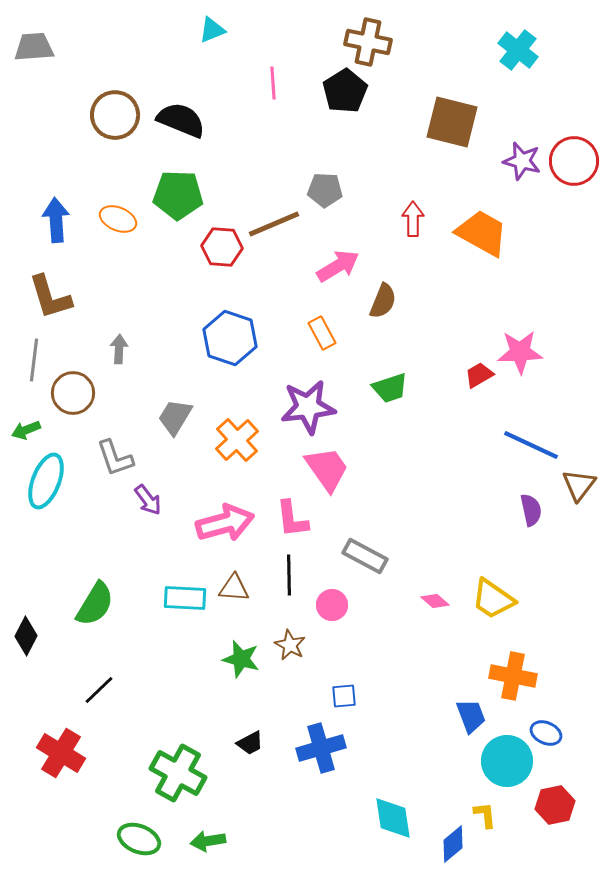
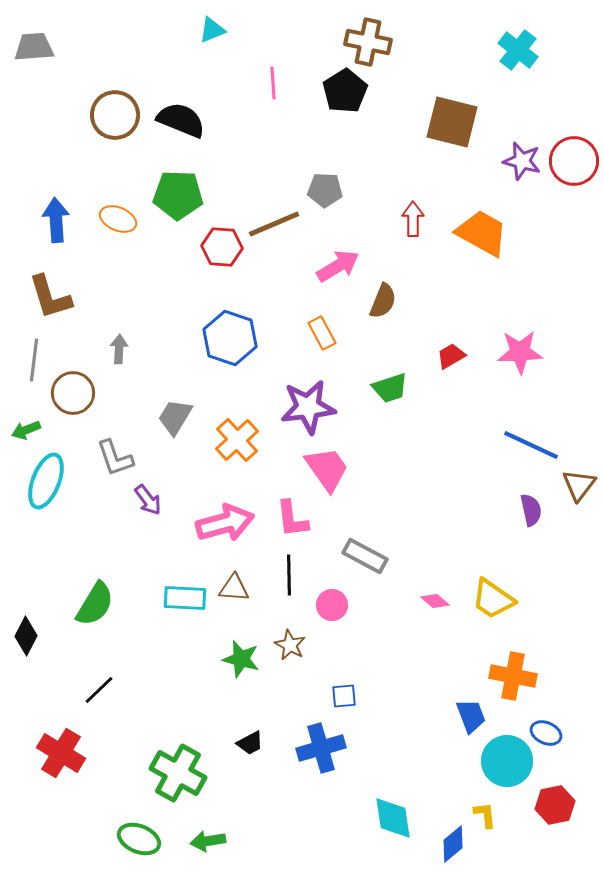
red trapezoid at (479, 375): moved 28 px left, 19 px up
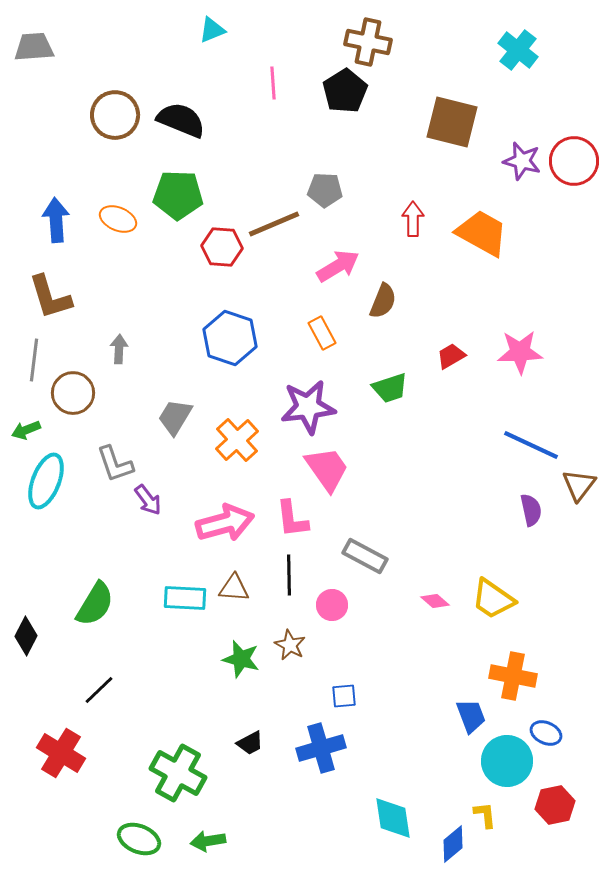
gray L-shape at (115, 458): moved 6 px down
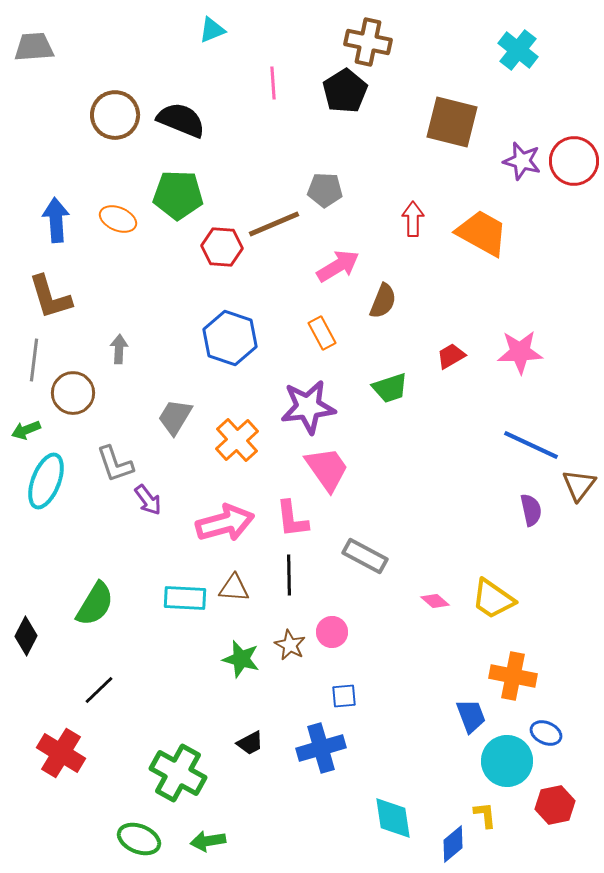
pink circle at (332, 605): moved 27 px down
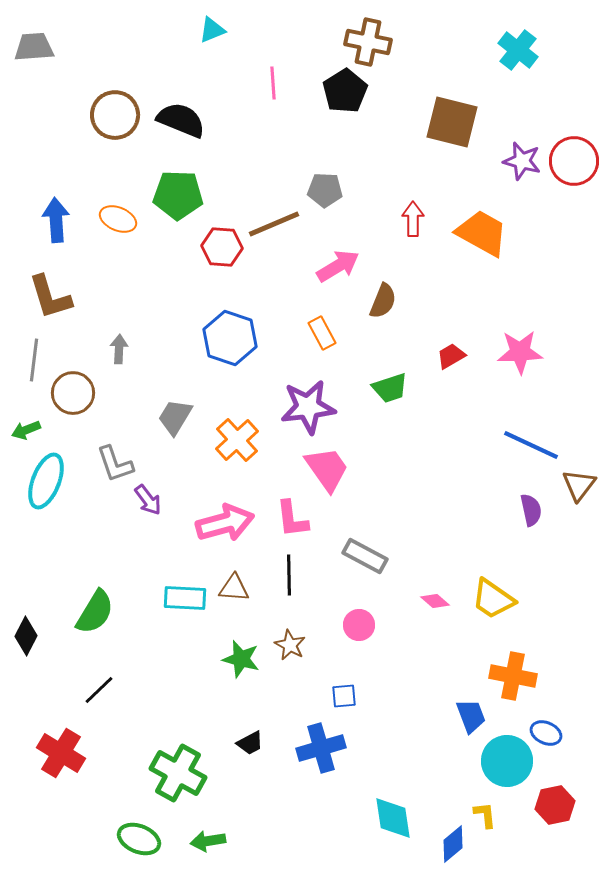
green semicircle at (95, 604): moved 8 px down
pink circle at (332, 632): moved 27 px right, 7 px up
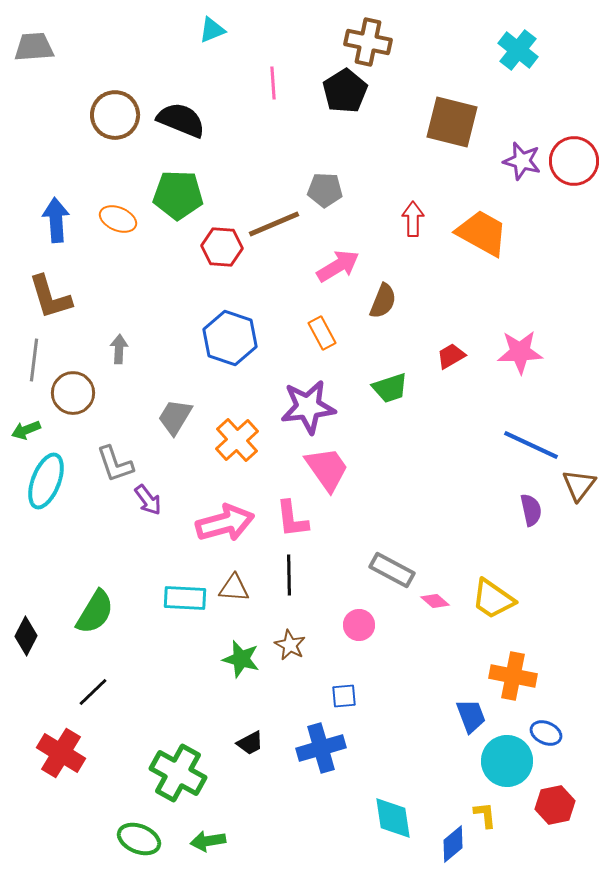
gray rectangle at (365, 556): moved 27 px right, 14 px down
black line at (99, 690): moved 6 px left, 2 px down
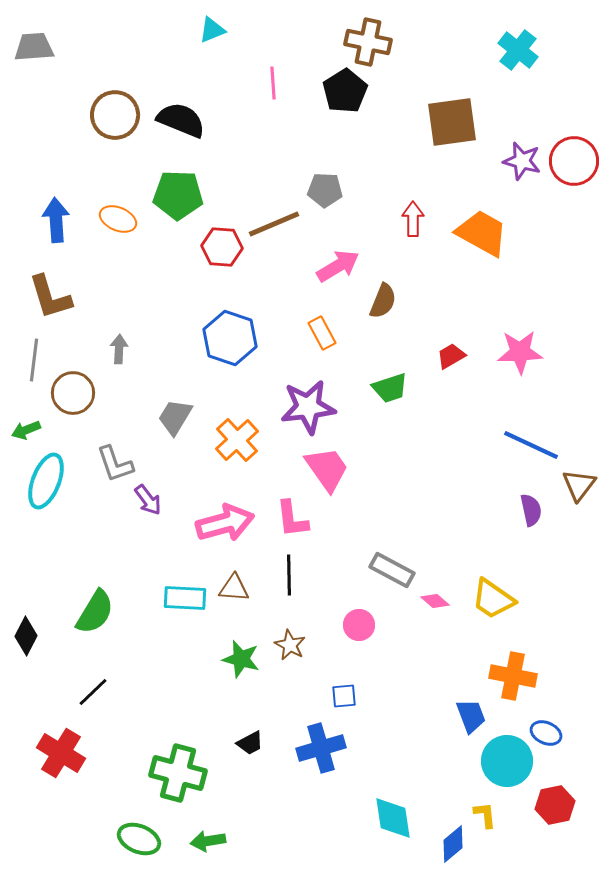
brown square at (452, 122): rotated 22 degrees counterclockwise
green cross at (178, 773): rotated 14 degrees counterclockwise
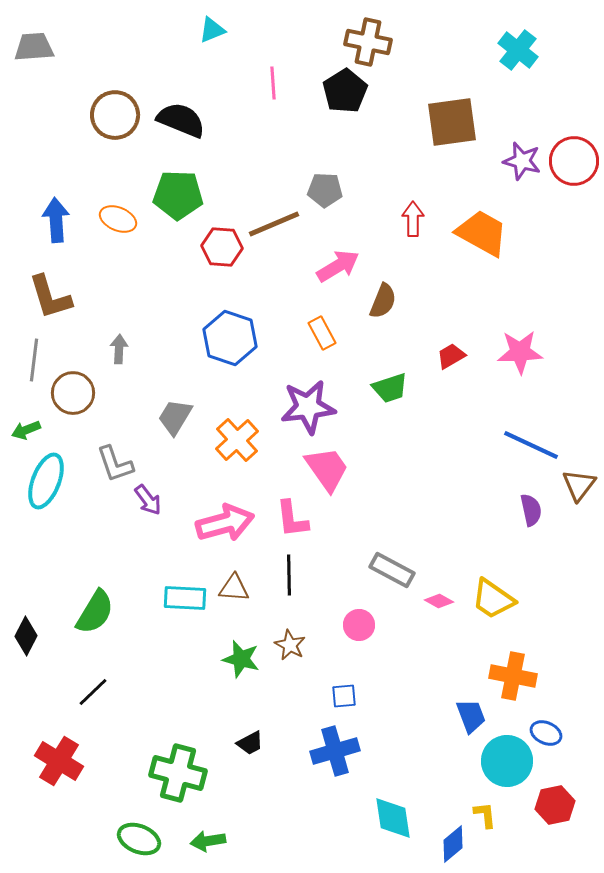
pink diamond at (435, 601): moved 4 px right; rotated 12 degrees counterclockwise
blue cross at (321, 748): moved 14 px right, 3 px down
red cross at (61, 753): moved 2 px left, 8 px down
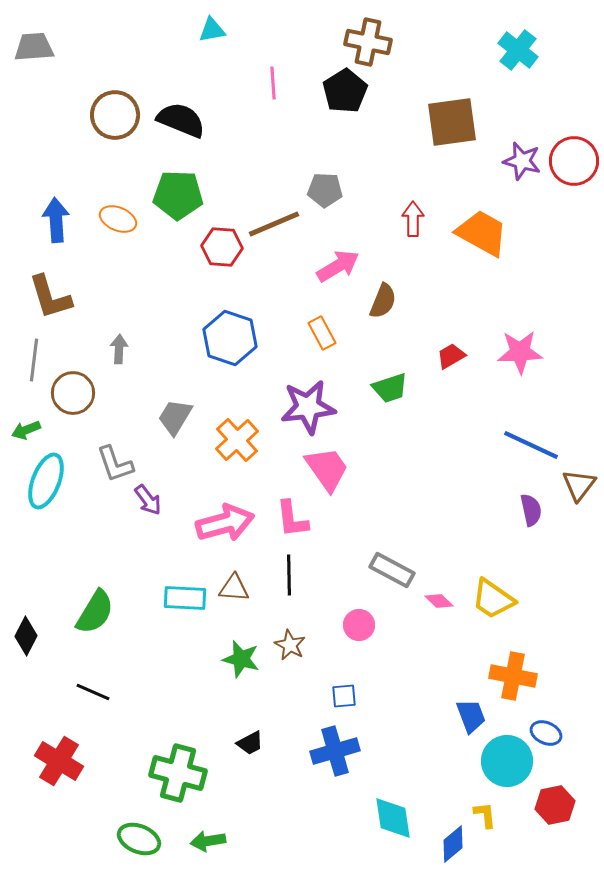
cyan triangle at (212, 30): rotated 12 degrees clockwise
pink diamond at (439, 601): rotated 16 degrees clockwise
black line at (93, 692): rotated 68 degrees clockwise
